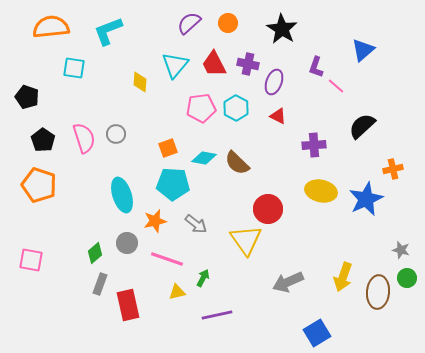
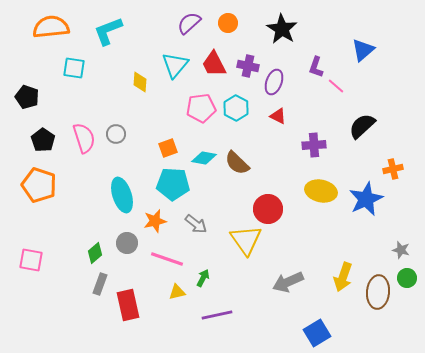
purple cross at (248, 64): moved 2 px down
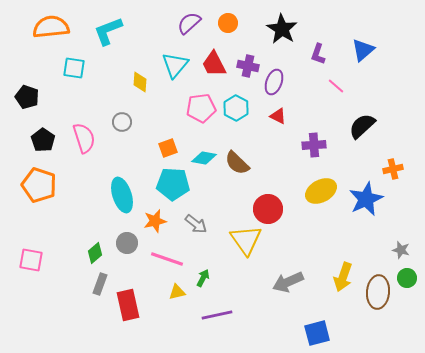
purple L-shape at (316, 67): moved 2 px right, 13 px up
gray circle at (116, 134): moved 6 px right, 12 px up
yellow ellipse at (321, 191): rotated 40 degrees counterclockwise
blue square at (317, 333): rotated 16 degrees clockwise
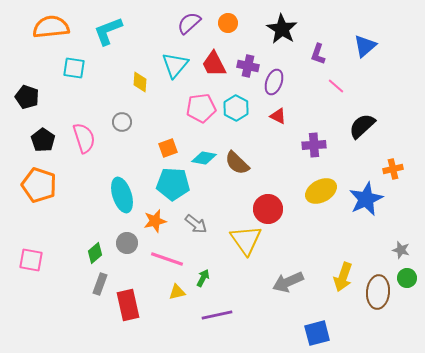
blue triangle at (363, 50): moved 2 px right, 4 px up
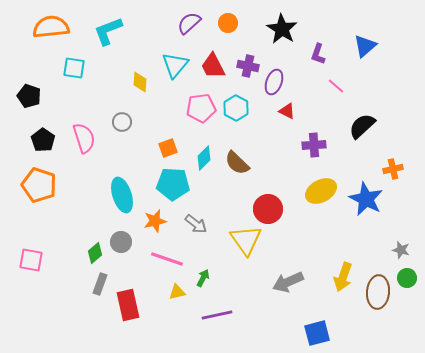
red trapezoid at (214, 64): moved 1 px left, 2 px down
black pentagon at (27, 97): moved 2 px right, 1 px up
red triangle at (278, 116): moved 9 px right, 5 px up
cyan diamond at (204, 158): rotated 55 degrees counterclockwise
blue star at (366, 199): rotated 20 degrees counterclockwise
gray circle at (127, 243): moved 6 px left, 1 px up
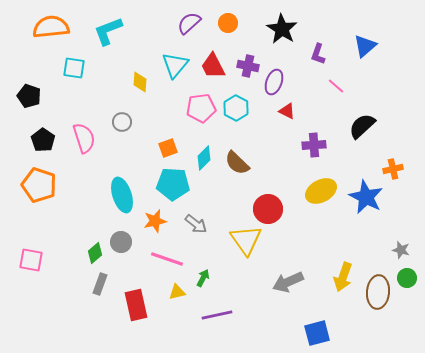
blue star at (366, 199): moved 2 px up
red rectangle at (128, 305): moved 8 px right
